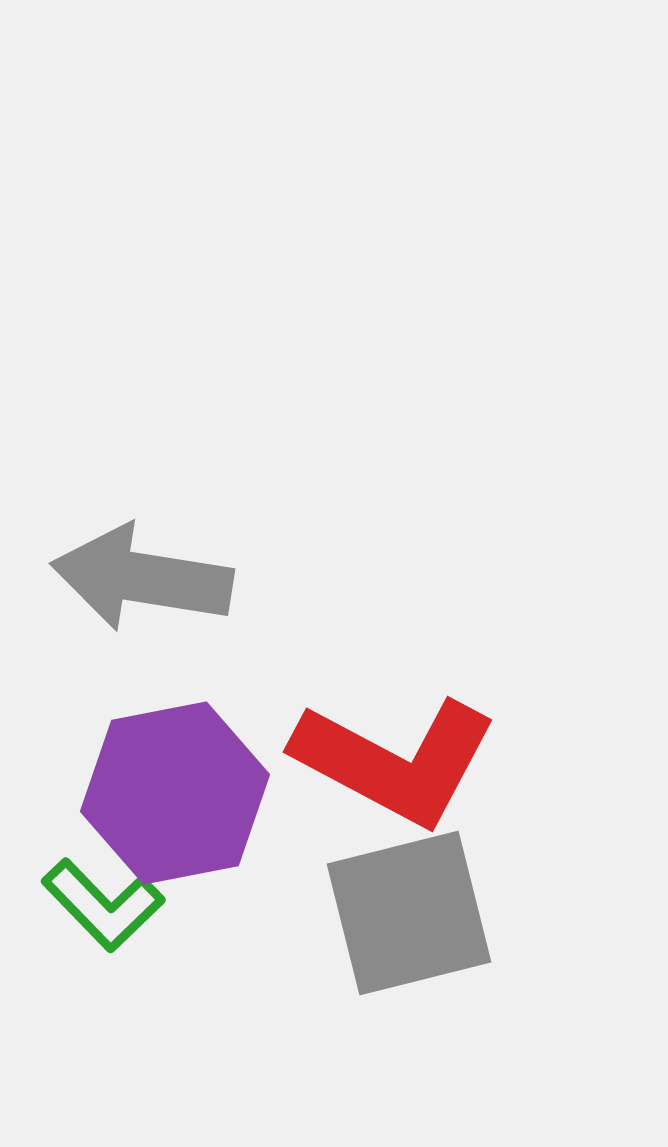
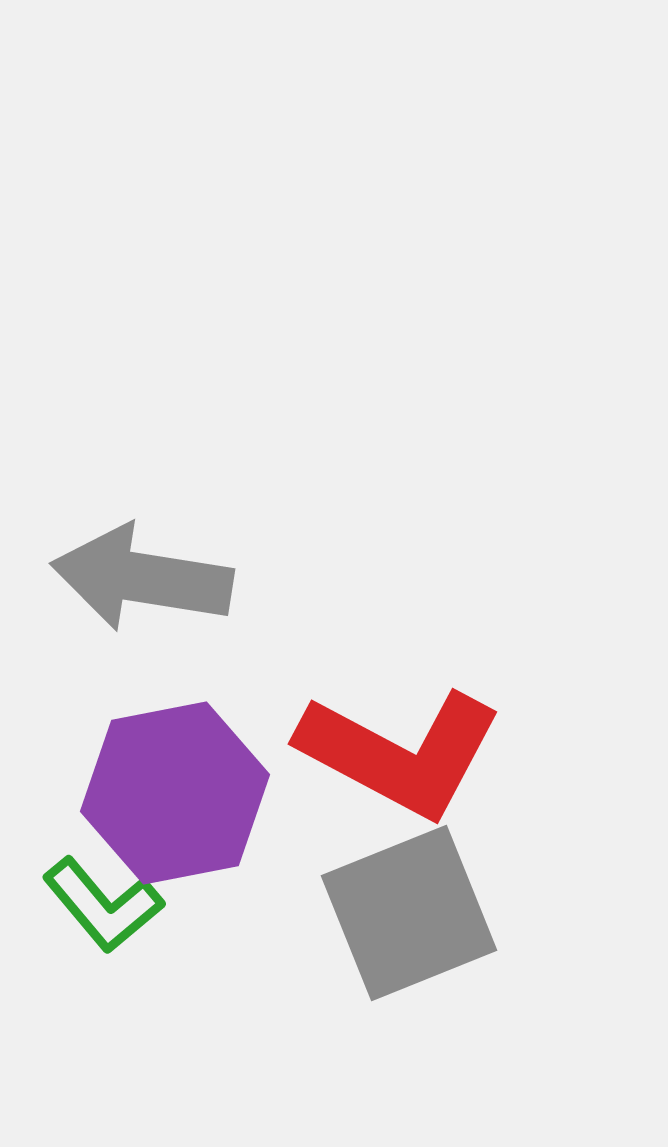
red L-shape: moved 5 px right, 8 px up
green L-shape: rotated 4 degrees clockwise
gray square: rotated 8 degrees counterclockwise
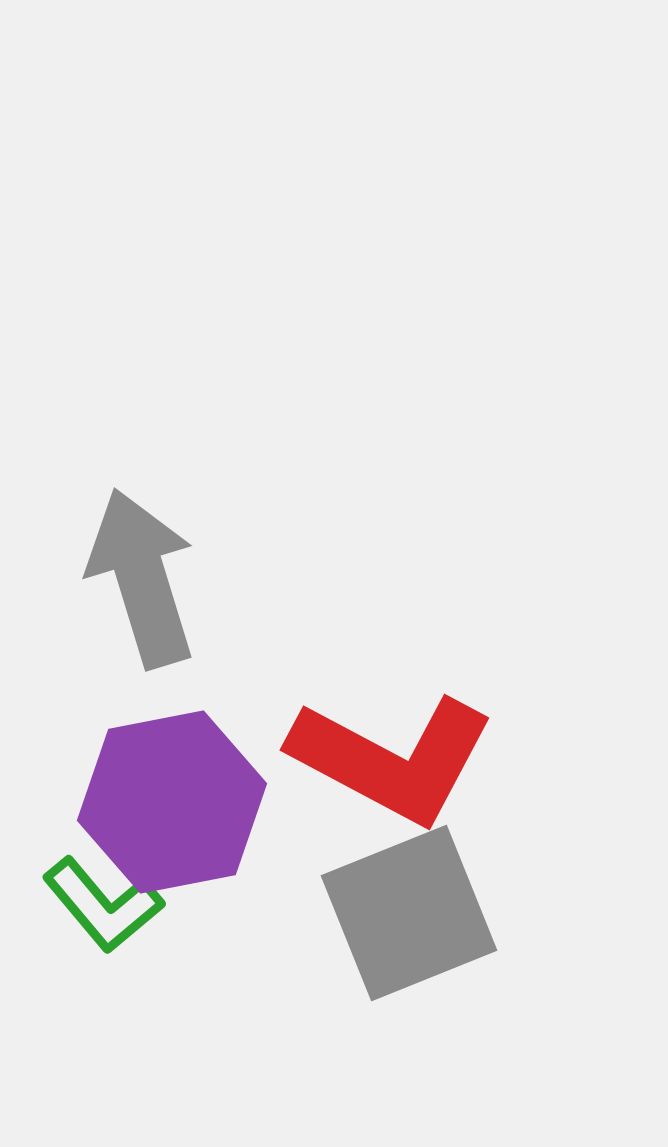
gray arrow: rotated 64 degrees clockwise
red L-shape: moved 8 px left, 6 px down
purple hexagon: moved 3 px left, 9 px down
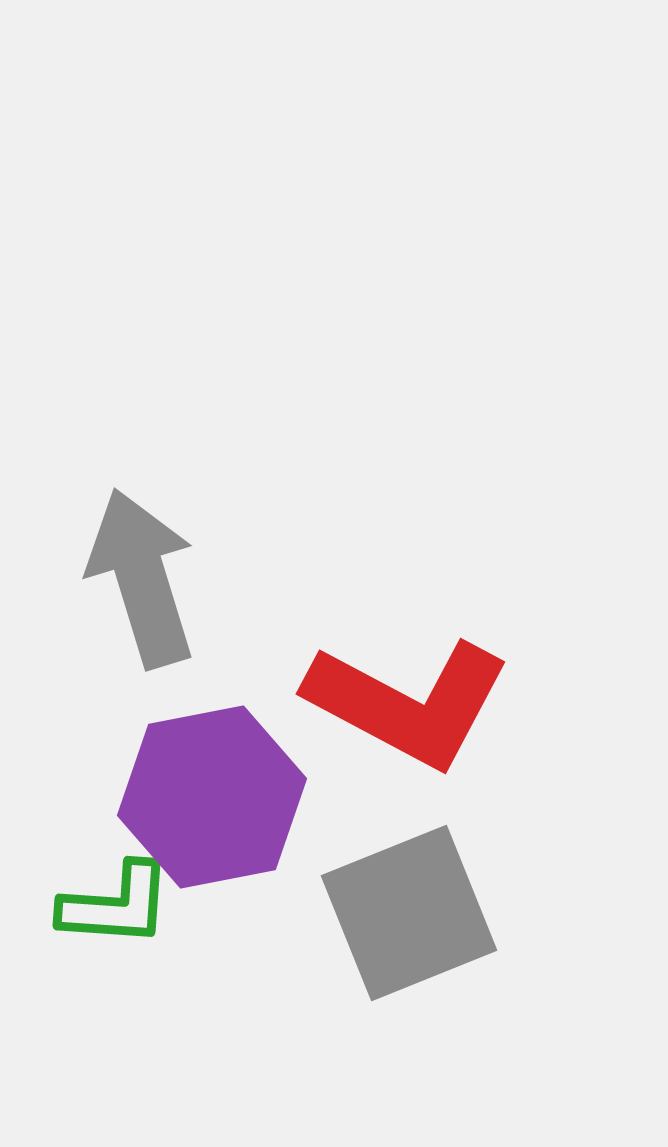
red L-shape: moved 16 px right, 56 px up
purple hexagon: moved 40 px right, 5 px up
green L-shape: moved 13 px right; rotated 46 degrees counterclockwise
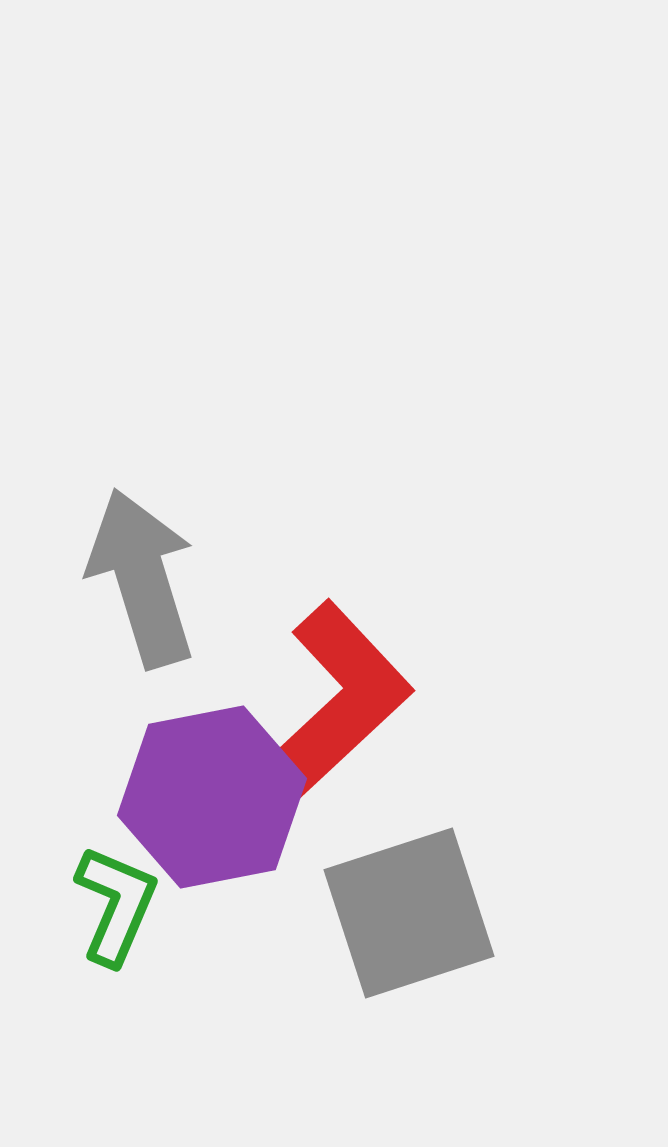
red L-shape: moved 72 px left; rotated 71 degrees counterclockwise
green L-shape: rotated 71 degrees counterclockwise
gray square: rotated 4 degrees clockwise
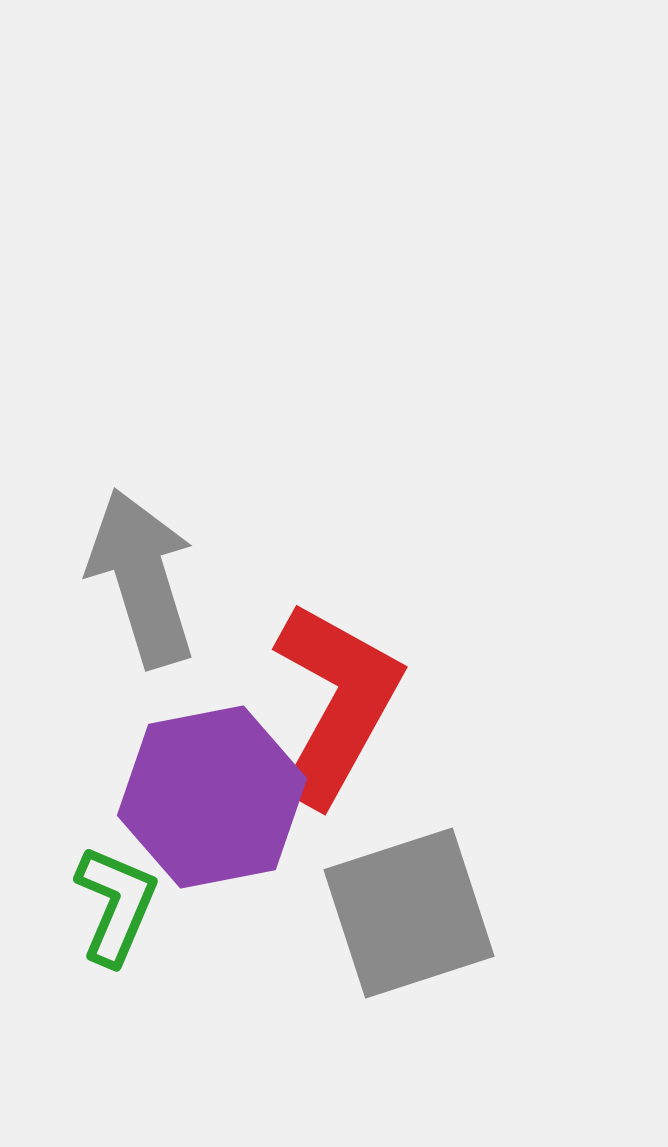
red L-shape: rotated 18 degrees counterclockwise
